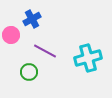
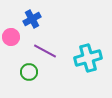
pink circle: moved 2 px down
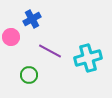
purple line: moved 5 px right
green circle: moved 3 px down
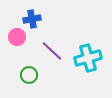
blue cross: rotated 18 degrees clockwise
pink circle: moved 6 px right
purple line: moved 2 px right; rotated 15 degrees clockwise
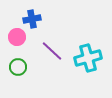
green circle: moved 11 px left, 8 px up
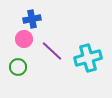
pink circle: moved 7 px right, 2 px down
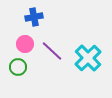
blue cross: moved 2 px right, 2 px up
pink circle: moved 1 px right, 5 px down
cyan cross: rotated 28 degrees counterclockwise
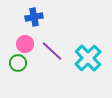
green circle: moved 4 px up
